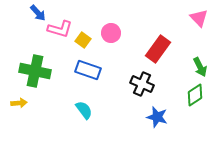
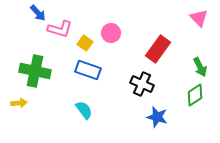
yellow square: moved 2 px right, 3 px down
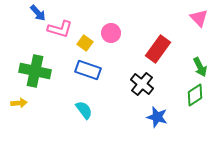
black cross: rotated 15 degrees clockwise
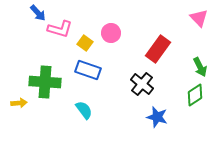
green cross: moved 10 px right, 11 px down; rotated 8 degrees counterclockwise
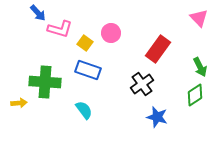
black cross: rotated 15 degrees clockwise
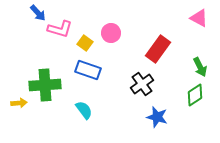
pink triangle: rotated 18 degrees counterclockwise
green cross: moved 3 px down; rotated 8 degrees counterclockwise
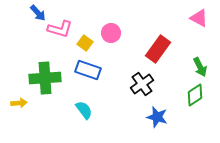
green cross: moved 7 px up
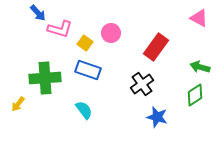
red rectangle: moved 2 px left, 2 px up
green arrow: rotated 132 degrees clockwise
yellow arrow: moved 1 px left, 1 px down; rotated 133 degrees clockwise
